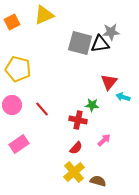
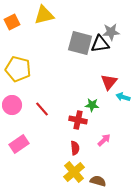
yellow triangle: rotated 10 degrees clockwise
red semicircle: moved 1 px left; rotated 48 degrees counterclockwise
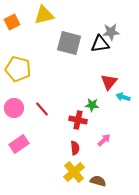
gray square: moved 11 px left
pink circle: moved 2 px right, 3 px down
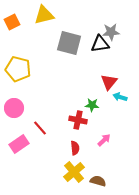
cyan arrow: moved 3 px left
red line: moved 2 px left, 19 px down
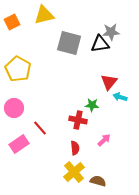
yellow pentagon: rotated 15 degrees clockwise
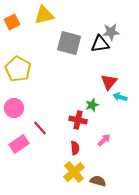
green star: rotated 24 degrees counterclockwise
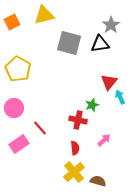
gray star: moved 7 px up; rotated 30 degrees counterclockwise
cyan arrow: rotated 48 degrees clockwise
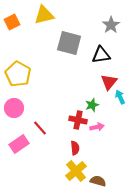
black triangle: moved 1 px right, 11 px down
yellow pentagon: moved 5 px down
pink arrow: moved 7 px left, 13 px up; rotated 32 degrees clockwise
yellow cross: moved 2 px right, 1 px up
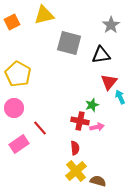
red cross: moved 2 px right, 1 px down
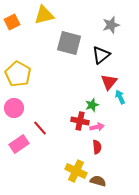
gray star: rotated 18 degrees clockwise
black triangle: rotated 30 degrees counterclockwise
red semicircle: moved 22 px right, 1 px up
yellow cross: rotated 25 degrees counterclockwise
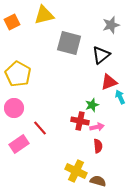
red triangle: rotated 30 degrees clockwise
red semicircle: moved 1 px right, 1 px up
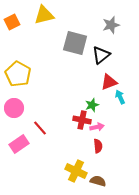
gray square: moved 6 px right
red cross: moved 2 px right, 1 px up
